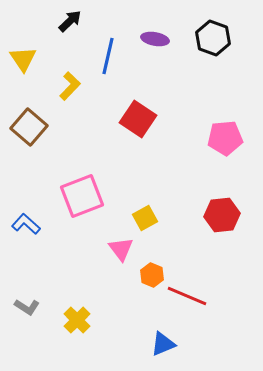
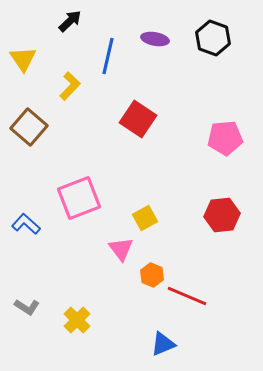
pink square: moved 3 px left, 2 px down
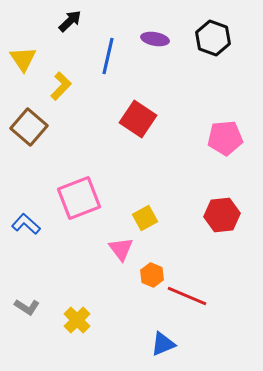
yellow L-shape: moved 9 px left
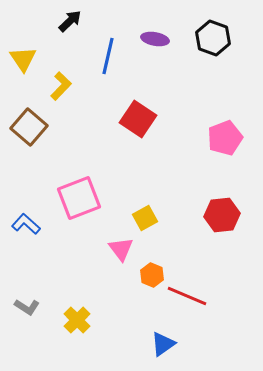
pink pentagon: rotated 16 degrees counterclockwise
blue triangle: rotated 12 degrees counterclockwise
